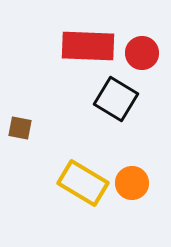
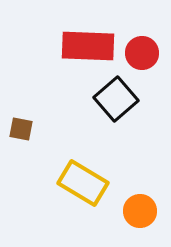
black square: rotated 18 degrees clockwise
brown square: moved 1 px right, 1 px down
orange circle: moved 8 px right, 28 px down
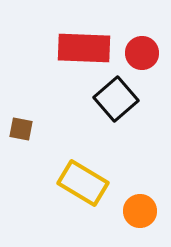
red rectangle: moved 4 px left, 2 px down
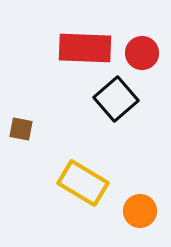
red rectangle: moved 1 px right
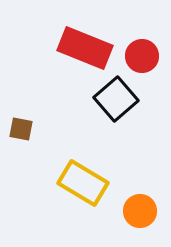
red rectangle: rotated 20 degrees clockwise
red circle: moved 3 px down
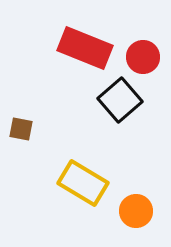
red circle: moved 1 px right, 1 px down
black square: moved 4 px right, 1 px down
orange circle: moved 4 px left
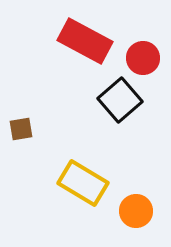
red rectangle: moved 7 px up; rotated 6 degrees clockwise
red circle: moved 1 px down
brown square: rotated 20 degrees counterclockwise
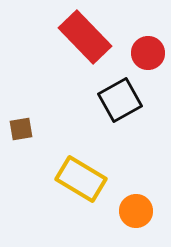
red rectangle: moved 4 px up; rotated 18 degrees clockwise
red circle: moved 5 px right, 5 px up
black square: rotated 12 degrees clockwise
yellow rectangle: moved 2 px left, 4 px up
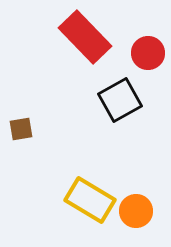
yellow rectangle: moved 9 px right, 21 px down
